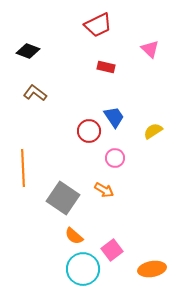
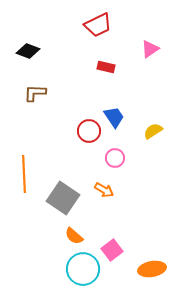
pink triangle: rotated 42 degrees clockwise
brown L-shape: rotated 35 degrees counterclockwise
orange line: moved 1 px right, 6 px down
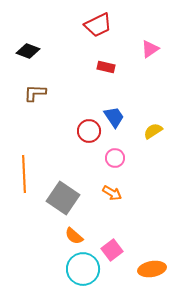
orange arrow: moved 8 px right, 3 px down
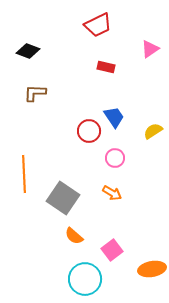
cyan circle: moved 2 px right, 10 px down
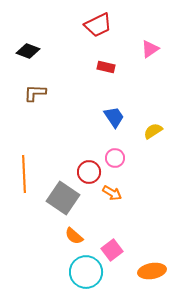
red circle: moved 41 px down
orange ellipse: moved 2 px down
cyan circle: moved 1 px right, 7 px up
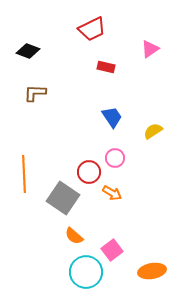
red trapezoid: moved 6 px left, 4 px down
blue trapezoid: moved 2 px left
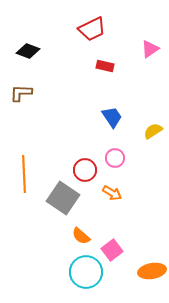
red rectangle: moved 1 px left, 1 px up
brown L-shape: moved 14 px left
red circle: moved 4 px left, 2 px up
orange semicircle: moved 7 px right
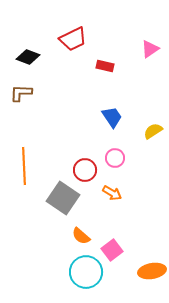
red trapezoid: moved 19 px left, 10 px down
black diamond: moved 6 px down
orange line: moved 8 px up
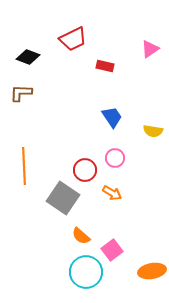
yellow semicircle: rotated 138 degrees counterclockwise
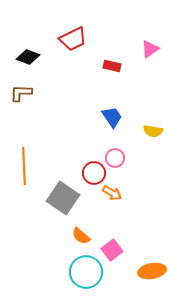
red rectangle: moved 7 px right
red circle: moved 9 px right, 3 px down
